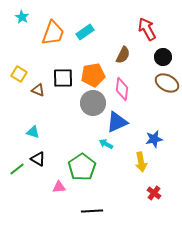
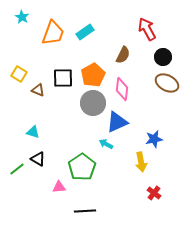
orange pentagon: rotated 20 degrees counterclockwise
black line: moved 7 px left
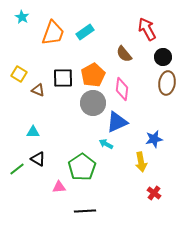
brown semicircle: moved 1 px right, 1 px up; rotated 114 degrees clockwise
brown ellipse: rotated 70 degrees clockwise
cyan triangle: rotated 16 degrees counterclockwise
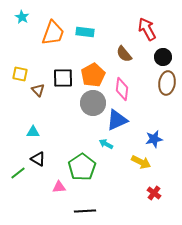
cyan rectangle: rotated 42 degrees clockwise
yellow square: moved 1 px right; rotated 21 degrees counterclockwise
brown triangle: rotated 24 degrees clockwise
blue triangle: moved 2 px up
yellow arrow: rotated 54 degrees counterclockwise
green line: moved 1 px right, 4 px down
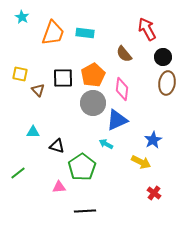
cyan rectangle: moved 1 px down
blue star: moved 1 px left, 1 px down; rotated 18 degrees counterclockwise
black triangle: moved 19 px right, 13 px up; rotated 14 degrees counterclockwise
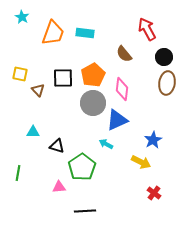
black circle: moved 1 px right
green line: rotated 42 degrees counterclockwise
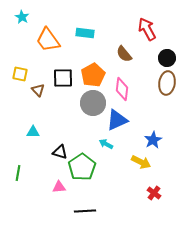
orange trapezoid: moved 5 px left, 7 px down; rotated 124 degrees clockwise
black circle: moved 3 px right, 1 px down
black triangle: moved 3 px right, 6 px down
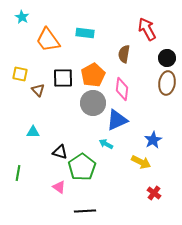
brown semicircle: rotated 48 degrees clockwise
pink triangle: rotated 40 degrees clockwise
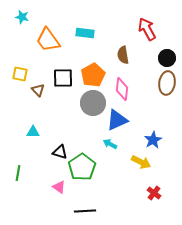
cyan star: rotated 16 degrees counterclockwise
brown semicircle: moved 1 px left, 1 px down; rotated 18 degrees counterclockwise
cyan arrow: moved 4 px right
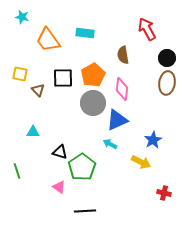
green line: moved 1 px left, 2 px up; rotated 28 degrees counterclockwise
red cross: moved 10 px right; rotated 24 degrees counterclockwise
